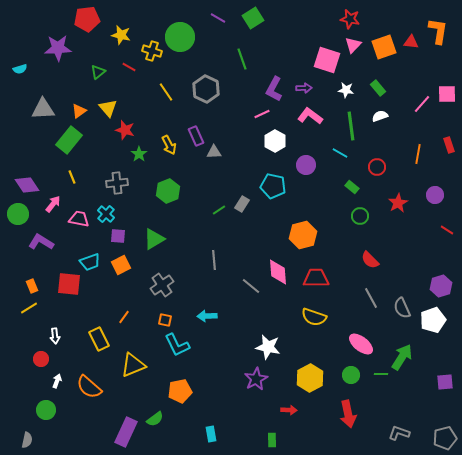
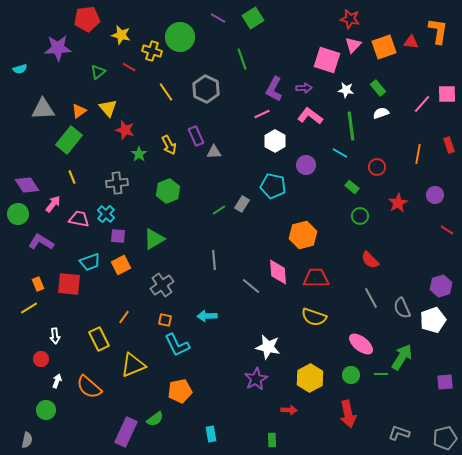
white semicircle at (380, 116): moved 1 px right, 3 px up
orange rectangle at (32, 286): moved 6 px right, 2 px up
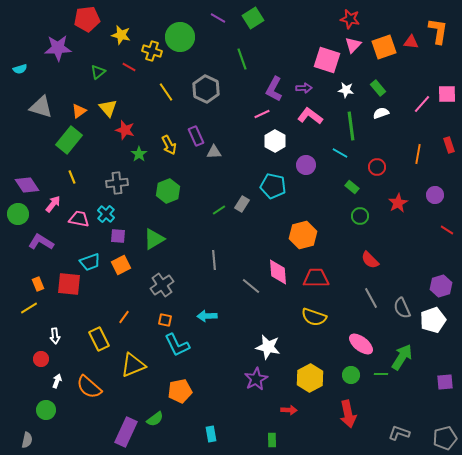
gray triangle at (43, 109): moved 2 px left, 2 px up; rotated 20 degrees clockwise
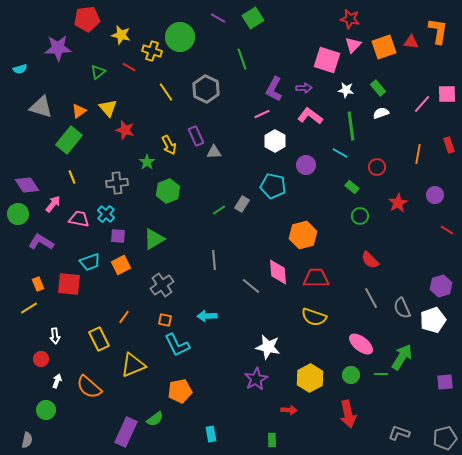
green star at (139, 154): moved 8 px right, 8 px down
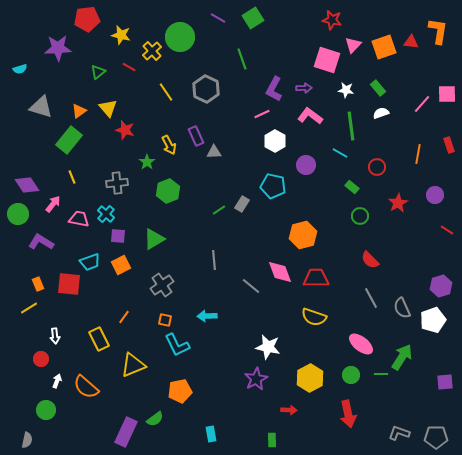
red star at (350, 19): moved 18 px left, 1 px down
yellow cross at (152, 51): rotated 30 degrees clockwise
pink diamond at (278, 272): moved 2 px right; rotated 16 degrees counterclockwise
orange semicircle at (89, 387): moved 3 px left
gray pentagon at (445, 438): moved 9 px left, 1 px up; rotated 15 degrees clockwise
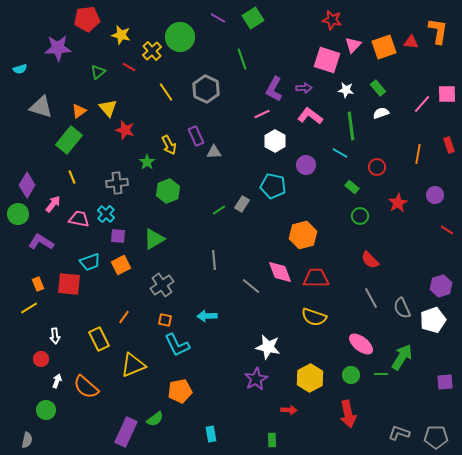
purple diamond at (27, 185): rotated 65 degrees clockwise
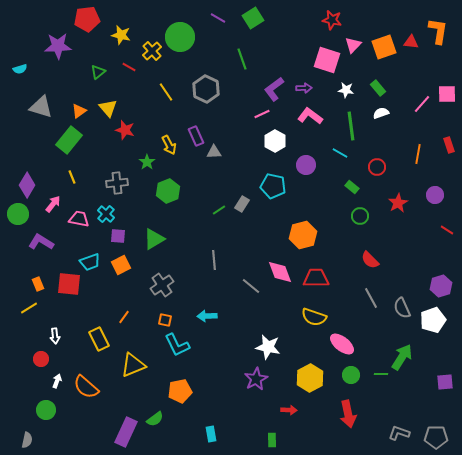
purple star at (58, 48): moved 2 px up
purple L-shape at (274, 89): rotated 25 degrees clockwise
pink ellipse at (361, 344): moved 19 px left
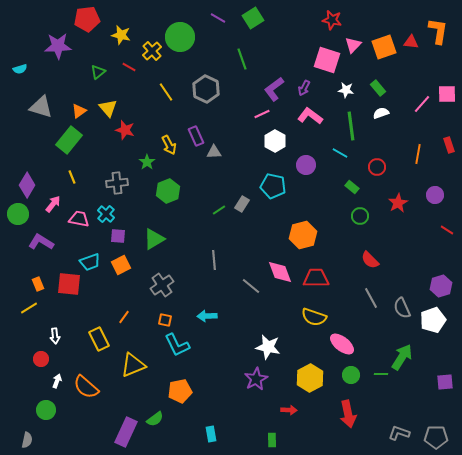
purple arrow at (304, 88): rotated 119 degrees clockwise
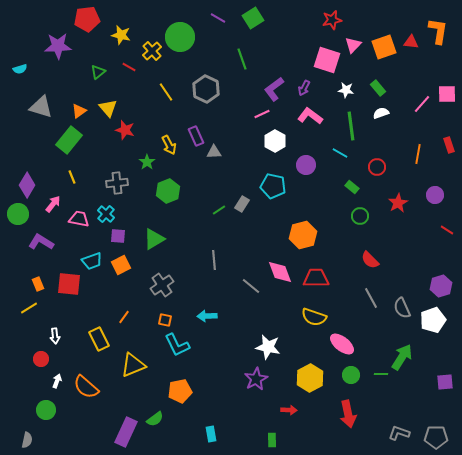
red star at (332, 20): rotated 24 degrees counterclockwise
cyan trapezoid at (90, 262): moved 2 px right, 1 px up
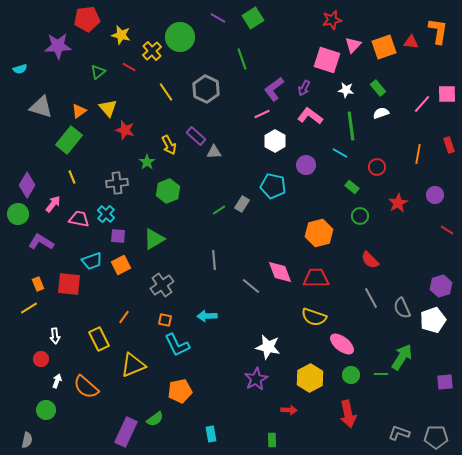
purple rectangle at (196, 136): rotated 24 degrees counterclockwise
orange hexagon at (303, 235): moved 16 px right, 2 px up
